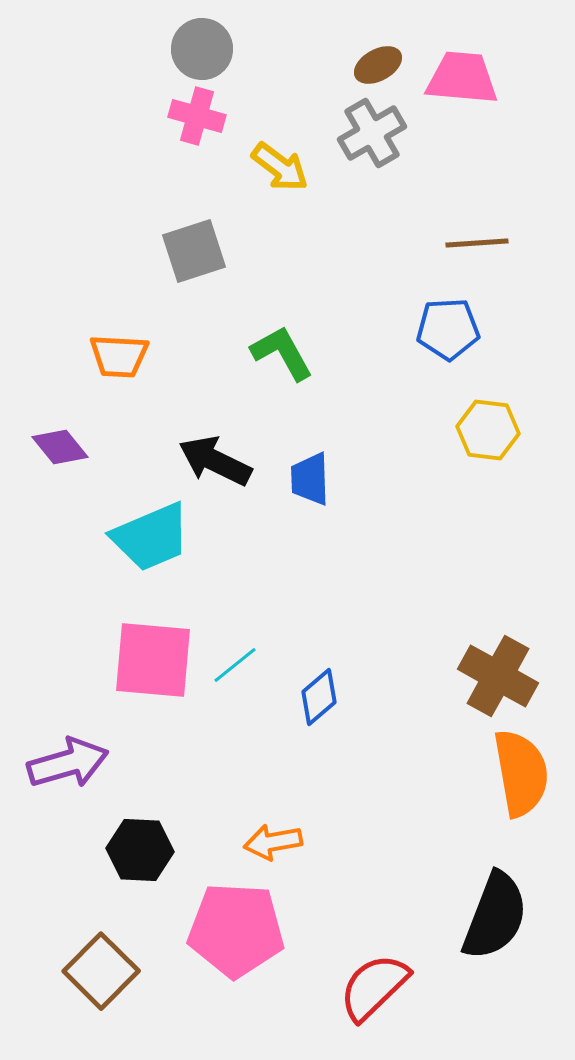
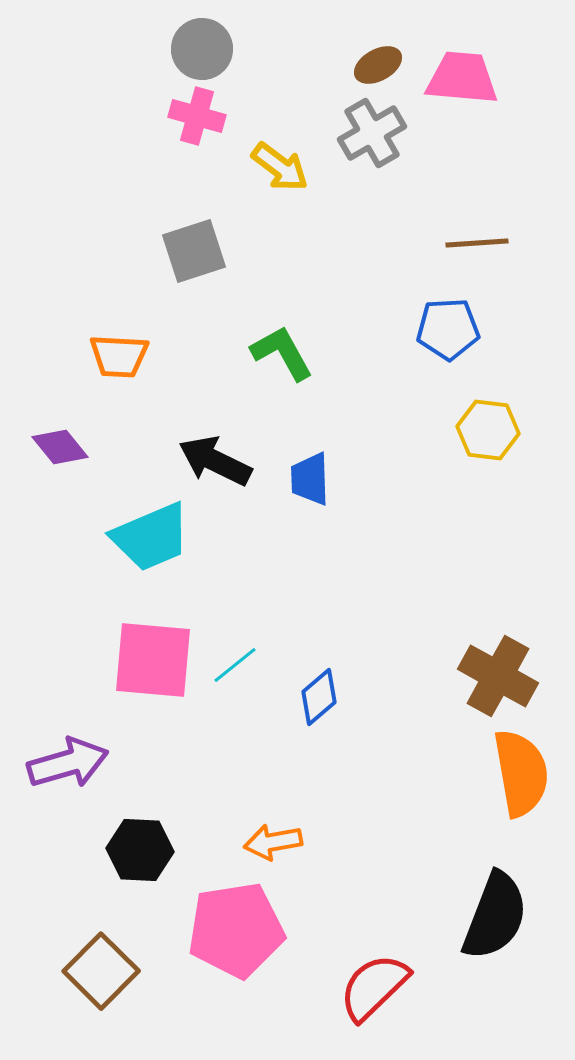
pink pentagon: rotated 12 degrees counterclockwise
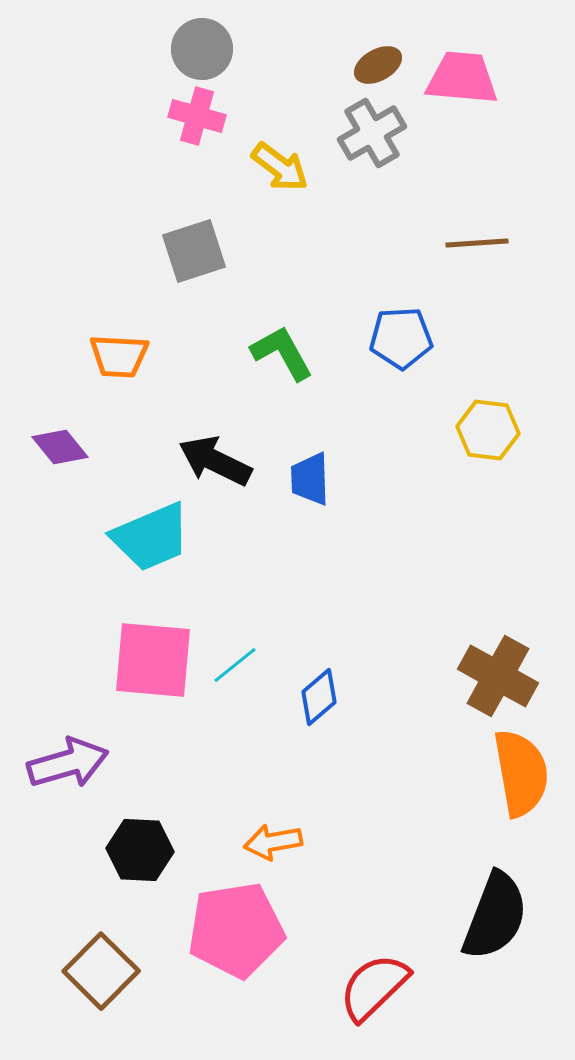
blue pentagon: moved 47 px left, 9 px down
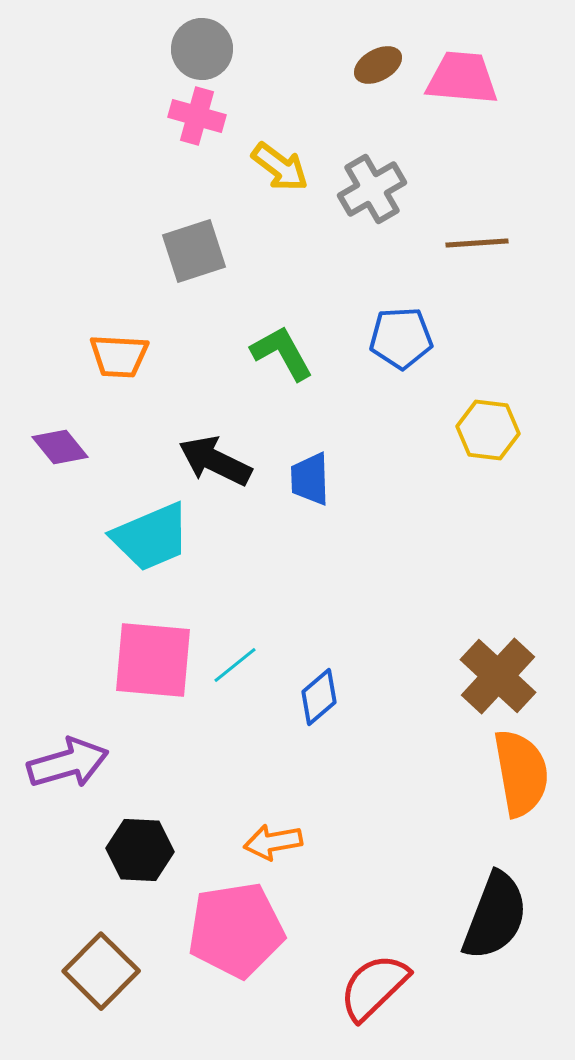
gray cross: moved 56 px down
brown cross: rotated 14 degrees clockwise
